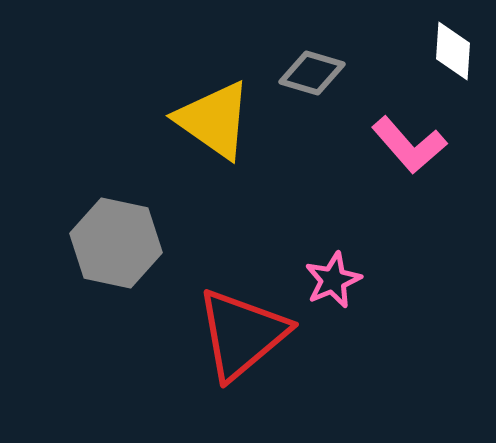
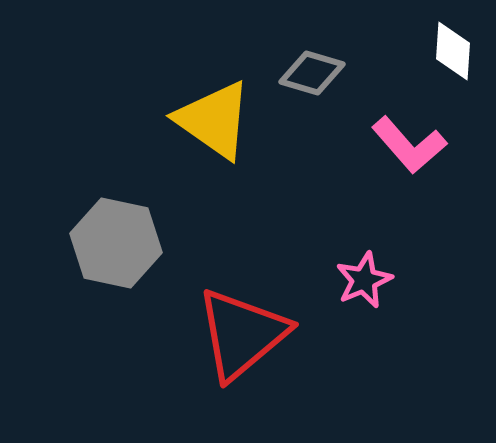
pink star: moved 31 px right
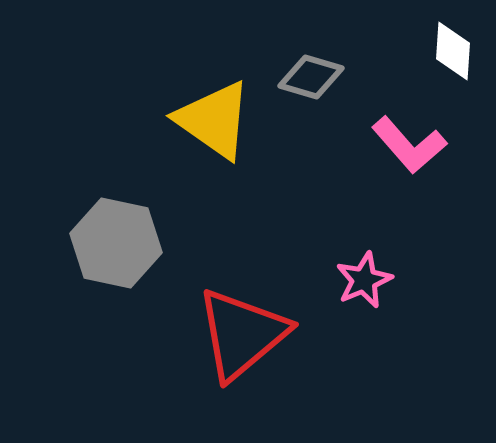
gray diamond: moved 1 px left, 4 px down
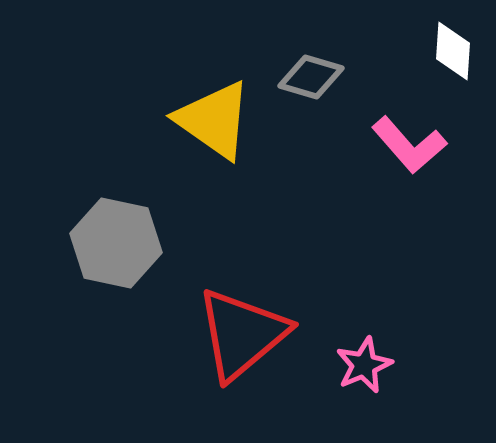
pink star: moved 85 px down
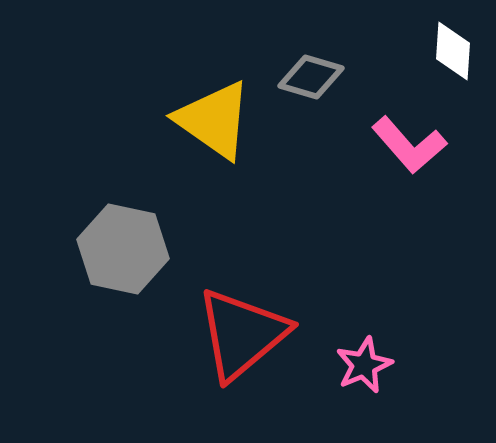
gray hexagon: moved 7 px right, 6 px down
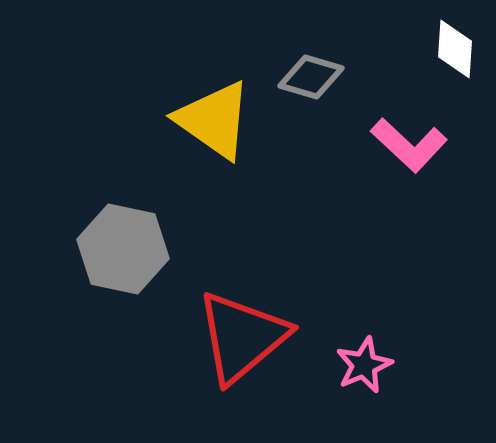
white diamond: moved 2 px right, 2 px up
pink L-shape: rotated 6 degrees counterclockwise
red triangle: moved 3 px down
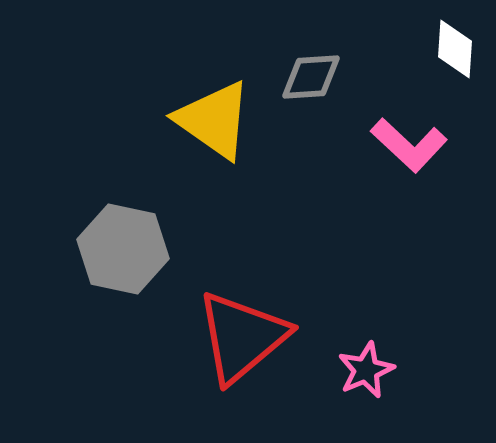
gray diamond: rotated 20 degrees counterclockwise
pink star: moved 2 px right, 5 px down
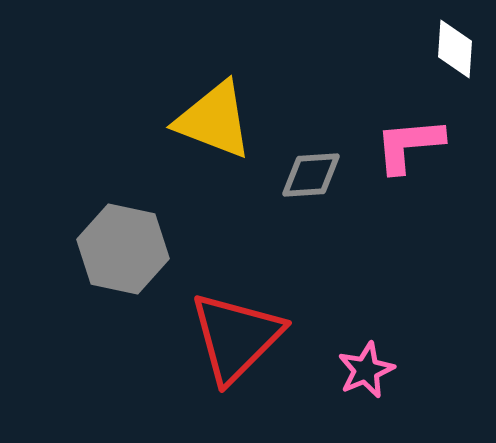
gray diamond: moved 98 px down
yellow triangle: rotated 14 degrees counterclockwise
pink L-shape: rotated 132 degrees clockwise
red triangle: moved 6 px left; rotated 5 degrees counterclockwise
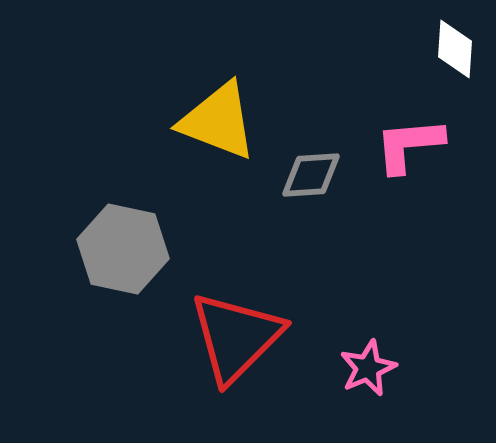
yellow triangle: moved 4 px right, 1 px down
pink star: moved 2 px right, 2 px up
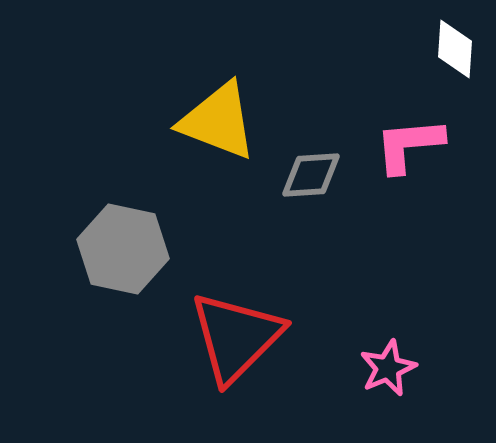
pink star: moved 20 px right
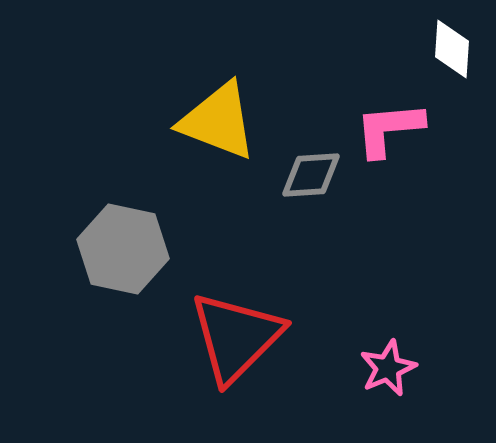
white diamond: moved 3 px left
pink L-shape: moved 20 px left, 16 px up
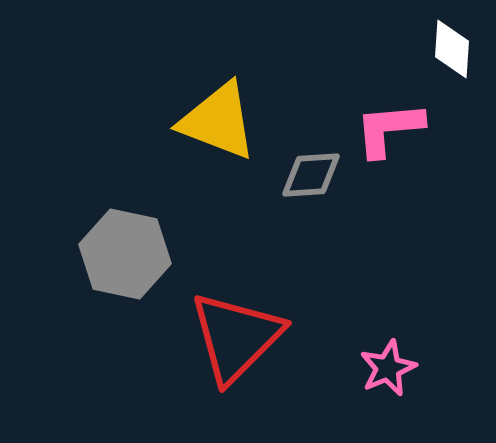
gray hexagon: moved 2 px right, 5 px down
